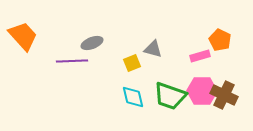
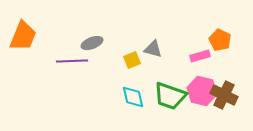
orange trapezoid: rotated 64 degrees clockwise
yellow square: moved 3 px up
pink hexagon: rotated 12 degrees clockwise
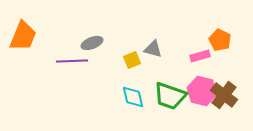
brown cross: rotated 12 degrees clockwise
